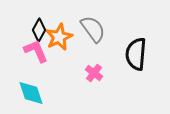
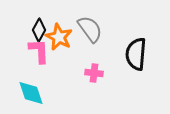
gray semicircle: moved 3 px left
orange star: rotated 20 degrees counterclockwise
pink L-shape: moved 3 px right; rotated 20 degrees clockwise
pink cross: rotated 30 degrees counterclockwise
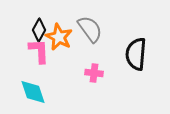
cyan diamond: moved 2 px right, 1 px up
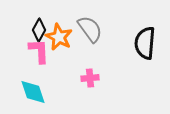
black semicircle: moved 9 px right, 11 px up
pink cross: moved 4 px left, 5 px down; rotated 12 degrees counterclockwise
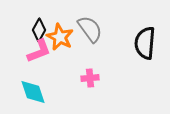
orange star: moved 1 px right
pink L-shape: rotated 72 degrees clockwise
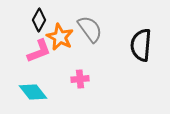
black diamond: moved 10 px up
black semicircle: moved 4 px left, 2 px down
pink cross: moved 10 px left, 1 px down
cyan diamond: rotated 20 degrees counterclockwise
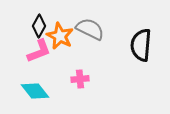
black diamond: moved 6 px down
gray semicircle: rotated 28 degrees counterclockwise
orange star: moved 1 px up
cyan diamond: moved 2 px right, 1 px up
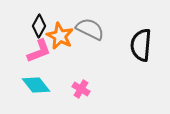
pink cross: moved 1 px right, 10 px down; rotated 36 degrees clockwise
cyan diamond: moved 1 px right, 6 px up
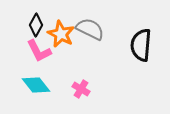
black diamond: moved 3 px left, 1 px up
orange star: moved 1 px right, 2 px up
pink L-shape: rotated 84 degrees clockwise
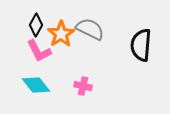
orange star: rotated 12 degrees clockwise
pink cross: moved 2 px right, 3 px up; rotated 18 degrees counterclockwise
